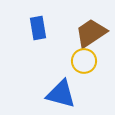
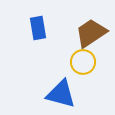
yellow circle: moved 1 px left, 1 px down
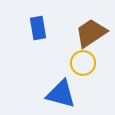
yellow circle: moved 1 px down
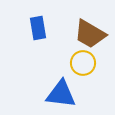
brown trapezoid: moved 1 px left, 1 px down; rotated 116 degrees counterclockwise
blue triangle: rotated 8 degrees counterclockwise
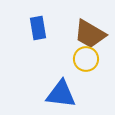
yellow circle: moved 3 px right, 4 px up
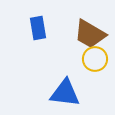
yellow circle: moved 9 px right
blue triangle: moved 4 px right, 1 px up
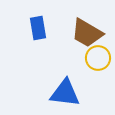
brown trapezoid: moved 3 px left, 1 px up
yellow circle: moved 3 px right, 1 px up
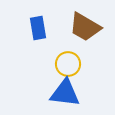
brown trapezoid: moved 2 px left, 6 px up
yellow circle: moved 30 px left, 6 px down
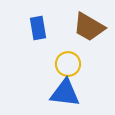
brown trapezoid: moved 4 px right
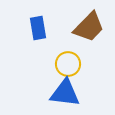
brown trapezoid: rotated 76 degrees counterclockwise
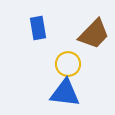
brown trapezoid: moved 5 px right, 7 px down
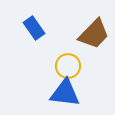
blue rectangle: moved 4 px left; rotated 25 degrees counterclockwise
yellow circle: moved 2 px down
